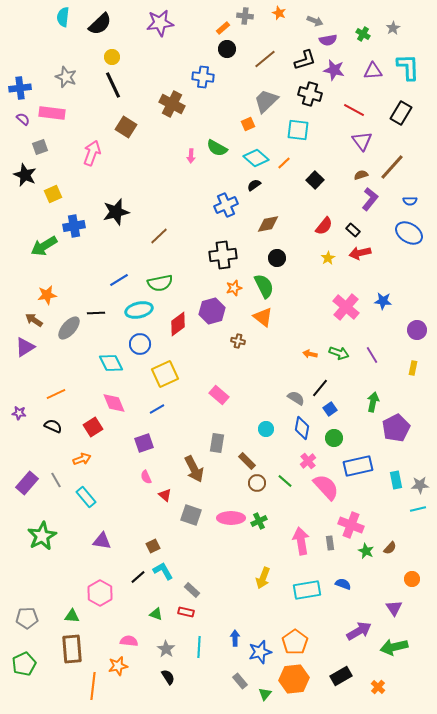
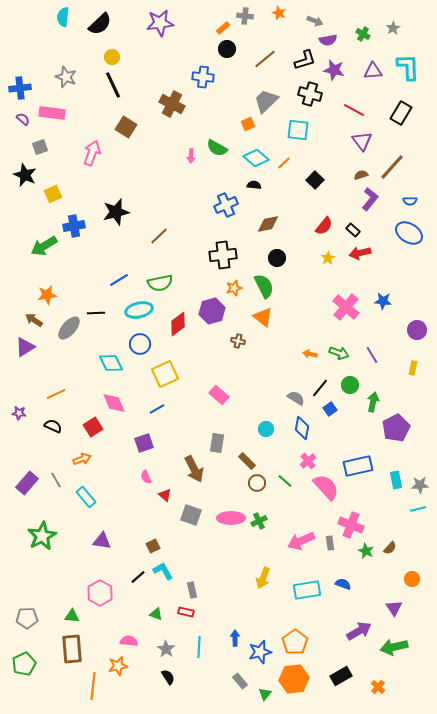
black semicircle at (254, 185): rotated 40 degrees clockwise
green circle at (334, 438): moved 16 px right, 53 px up
pink arrow at (301, 541): rotated 104 degrees counterclockwise
gray rectangle at (192, 590): rotated 35 degrees clockwise
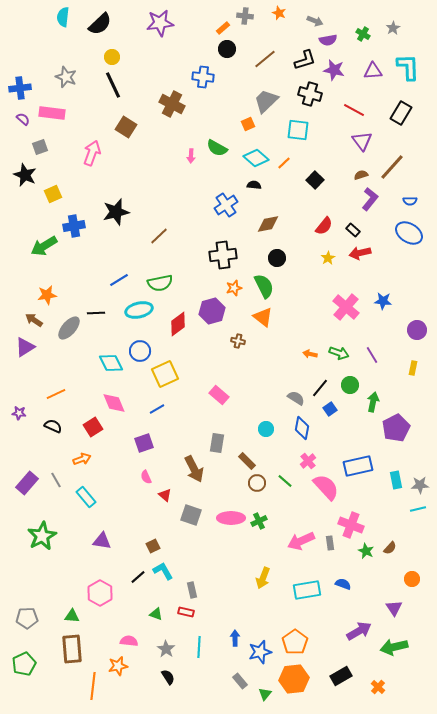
blue cross at (226, 205): rotated 10 degrees counterclockwise
blue circle at (140, 344): moved 7 px down
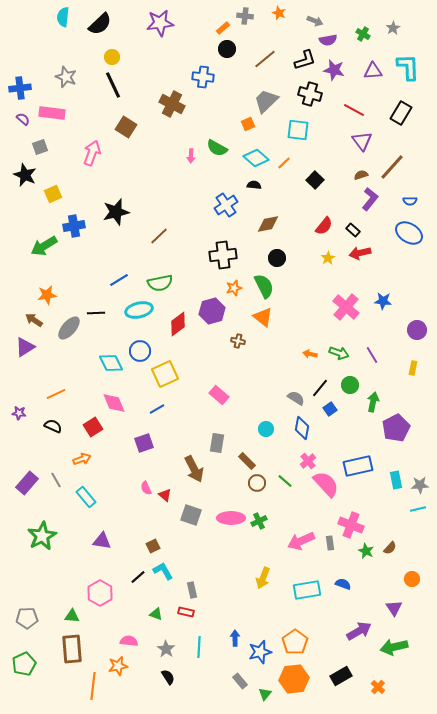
pink semicircle at (146, 477): moved 11 px down
pink semicircle at (326, 487): moved 3 px up
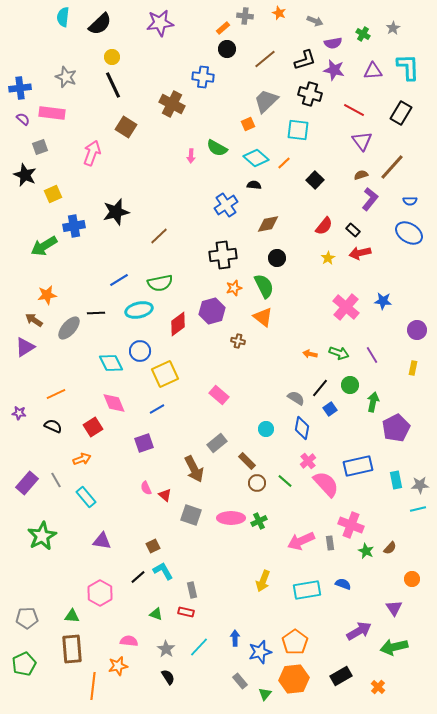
purple semicircle at (328, 40): moved 5 px right, 3 px down
gray rectangle at (217, 443): rotated 42 degrees clockwise
yellow arrow at (263, 578): moved 3 px down
cyan line at (199, 647): rotated 40 degrees clockwise
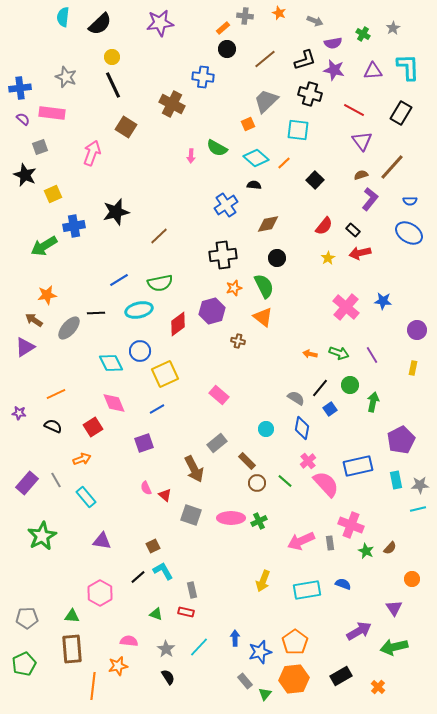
purple pentagon at (396, 428): moved 5 px right, 12 px down
gray rectangle at (240, 681): moved 5 px right
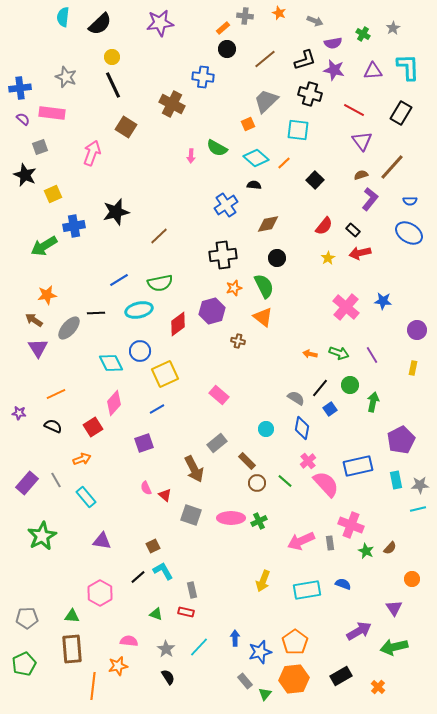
purple triangle at (25, 347): moved 13 px right, 1 px down; rotated 30 degrees counterclockwise
pink diamond at (114, 403): rotated 65 degrees clockwise
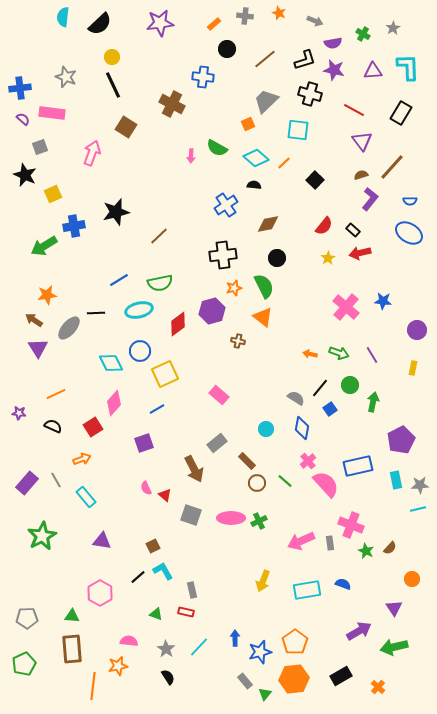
orange rectangle at (223, 28): moved 9 px left, 4 px up
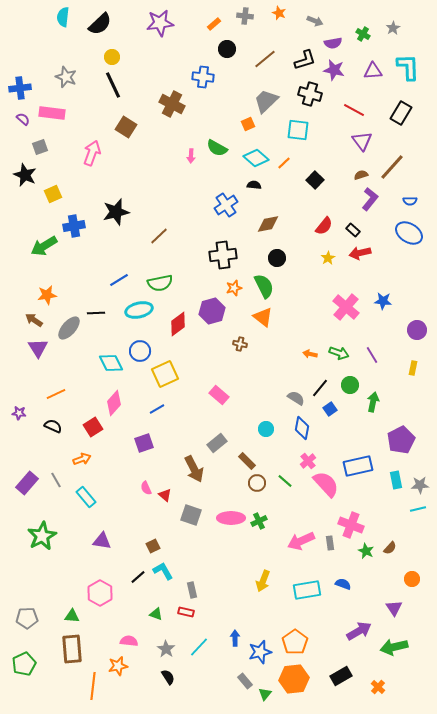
brown cross at (238, 341): moved 2 px right, 3 px down
